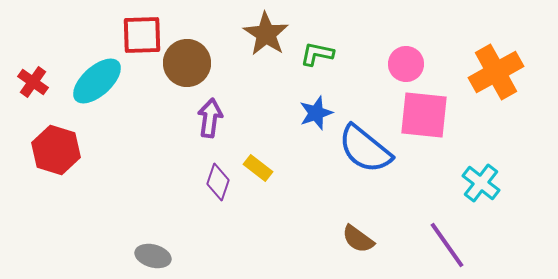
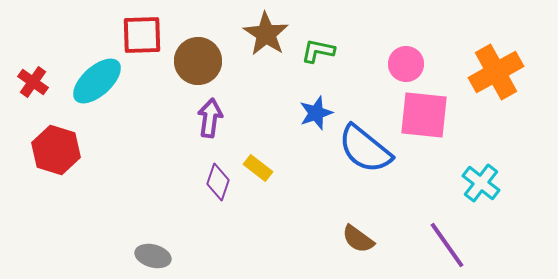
green L-shape: moved 1 px right, 3 px up
brown circle: moved 11 px right, 2 px up
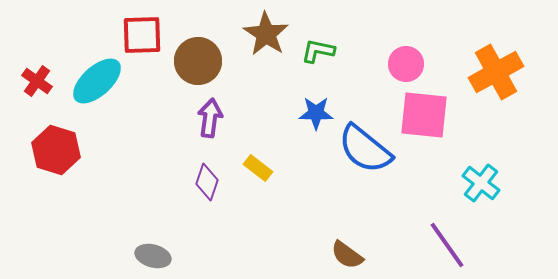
red cross: moved 4 px right, 1 px up
blue star: rotated 20 degrees clockwise
purple diamond: moved 11 px left
brown semicircle: moved 11 px left, 16 px down
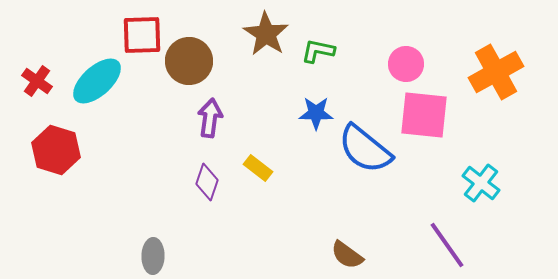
brown circle: moved 9 px left
gray ellipse: rotated 76 degrees clockwise
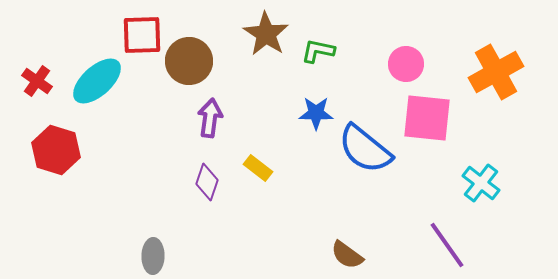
pink square: moved 3 px right, 3 px down
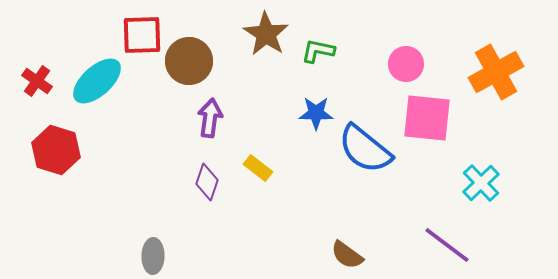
cyan cross: rotated 9 degrees clockwise
purple line: rotated 18 degrees counterclockwise
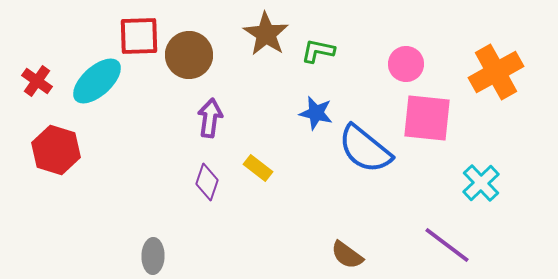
red square: moved 3 px left, 1 px down
brown circle: moved 6 px up
blue star: rotated 12 degrees clockwise
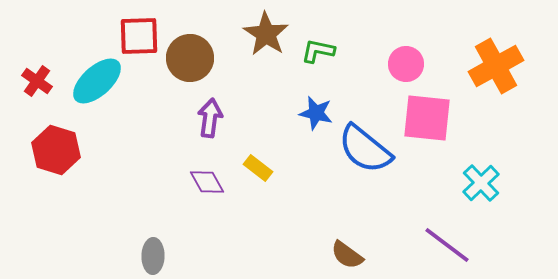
brown circle: moved 1 px right, 3 px down
orange cross: moved 6 px up
purple diamond: rotated 48 degrees counterclockwise
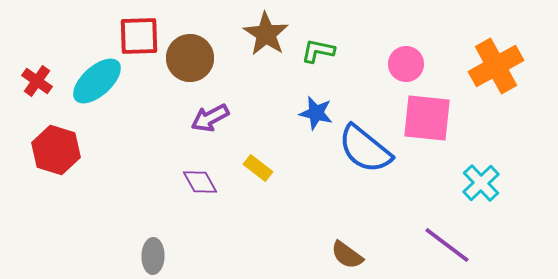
purple arrow: rotated 126 degrees counterclockwise
purple diamond: moved 7 px left
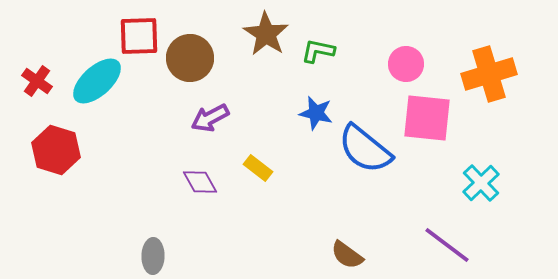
orange cross: moved 7 px left, 8 px down; rotated 12 degrees clockwise
